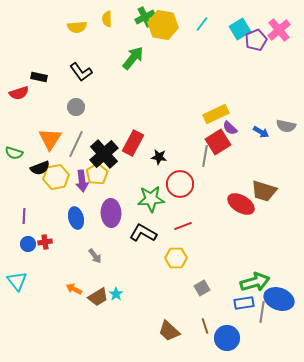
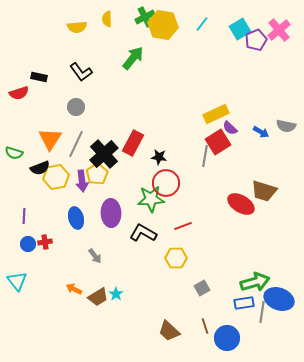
red circle at (180, 184): moved 14 px left, 1 px up
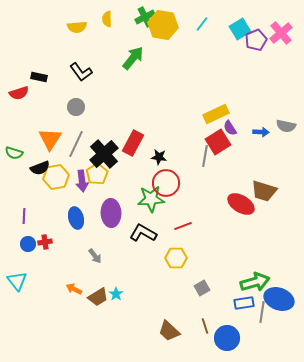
pink cross at (279, 30): moved 2 px right, 3 px down
purple semicircle at (230, 128): rotated 14 degrees clockwise
blue arrow at (261, 132): rotated 28 degrees counterclockwise
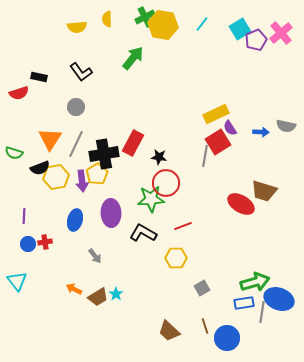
black cross at (104, 154): rotated 32 degrees clockwise
blue ellipse at (76, 218): moved 1 px left, 2 px down; rotated 30 degrees clockwise
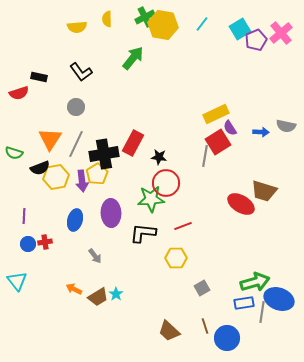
black L-shape at (143, 233): rotated 24 degrees counterclockwise
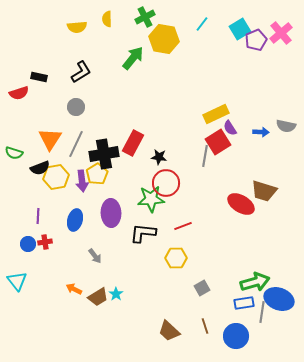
yellow hexagon at (163, 25): moved 1 px right, 14 px down
black L-shape at (81, 72): rotated 85 degrees counterclockwise
purple line at (24, 216): moved 14 px right
blue circle at (227, 338): moved 9 px right, 2 px up
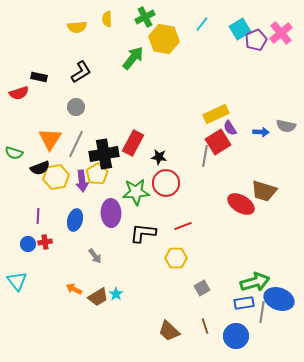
green star at (151, 199): moved 15 px left, 7 px up
